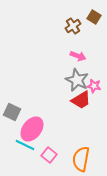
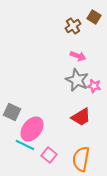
red trapezoid: moved 17 px down
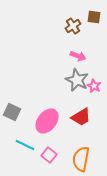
brown square: rotated 24 degrees counterclockwise
pink star: rotated 16 degrees clockwise
pink ellipse: moved 15 px right, 8 px up
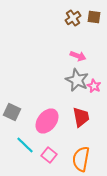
brown cross: moved 8 px up
red trapezoid: rotated 70 degrees counterclockwise
cyan line: rotated 18 degrees clockwise
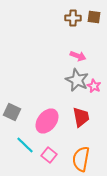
brown cross: rotated 35 degrees clockwise
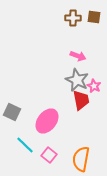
red trapezoid: moved 17 px up
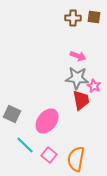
gray star: moved 2 px up; rotated 20 degrees counterclockwise
gray square: moved 2 px down
orange semicircle: moved 5 px left
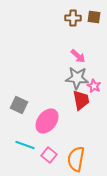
pink arrow: rotated 21 degrees clockwise
gray square: moved 7 px right, 9 px up
cyan line: rotated 24 degrees counterclockwise
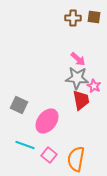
pink arrow: moved 3 px down
